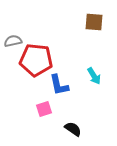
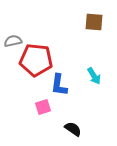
blue L-shape: rotated 20 degrees clockwise
pink square: moved 1 px left, 2 px up
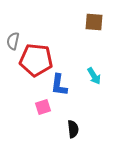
gray semicircle: rotated 66 degrees counterclockwise
black semicircle: rotated 48 degrees clockwise
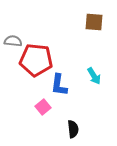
gray semicircle: rotated 84 degrees clockwise
pink square: rotated 21 degrees counterclockwise
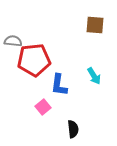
brown square: moved 1 px right, 3 px down
red pentagon: moved 2 px left; rotated 12 degrees counterclockwise
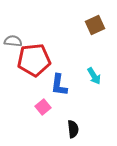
brown square: rotated 30 degrees counterclockwise
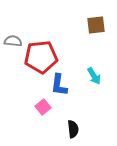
brown square: moved 1 px right; rotated 18 degrees clockwise
red pentagon: moved 7 px right, 3 px up
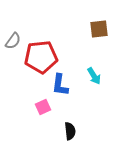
brown square: moved 3 px right, 4 px down
gray semicircle: rotated 120 degrees clockwise
blue L-shape: moved 1 px right
pink square: rotated 14 degrees clockwise
black semicircle: moved 3 px left, 2 px down
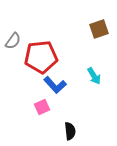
brown square: rotated 12 degrees counterclockwise
blue L-shape: moved 5 px left; rotated 50 degrees counterclockwise
pink square: moved 1 px left
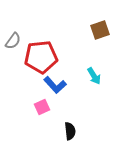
brown square: moved 1 px right, 1 px down
